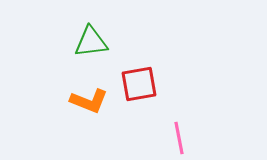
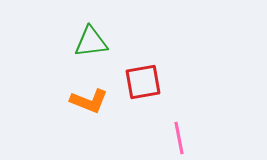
red square: moved 4 px right, 2 px up
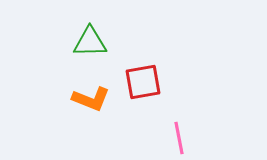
green triangle: moved 1 px left; rotated 6 degrees clockwise
orange L-shape: moved 2 px right, 2 px up
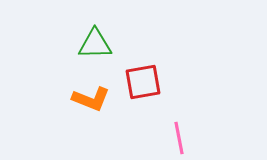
green triangle: moved 5 px right, 2 px down
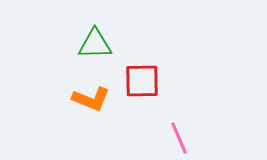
red square: moved 1 px left, 1 px up; rotated 9 degrees clockwise
pink line: rotated 12 degrees counterclockwise
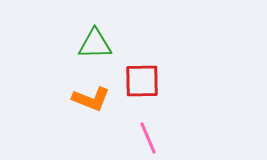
pink line: moved 31 px left
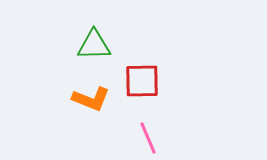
green triangle: moved 1 px left, 1 px down
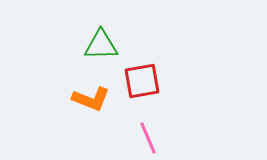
green triangle: moved 7 px right
red square: rotated 9 degrees counterclockwise
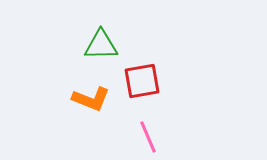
pink line: moved 1 px up
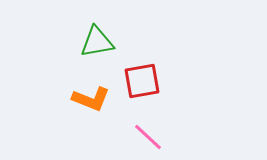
green triangle: moved 4 px left, 3 px up; rotated 9 degrees counterclockwise
pink line: rotated 24 degrees counterclockwise
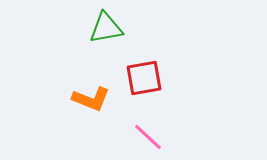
green triangle: moved 9 px right, 14 px up
red square: moved 2 px right, 3 px up
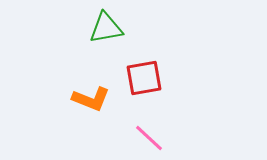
pink line: moved 1 px right, 1 px down
